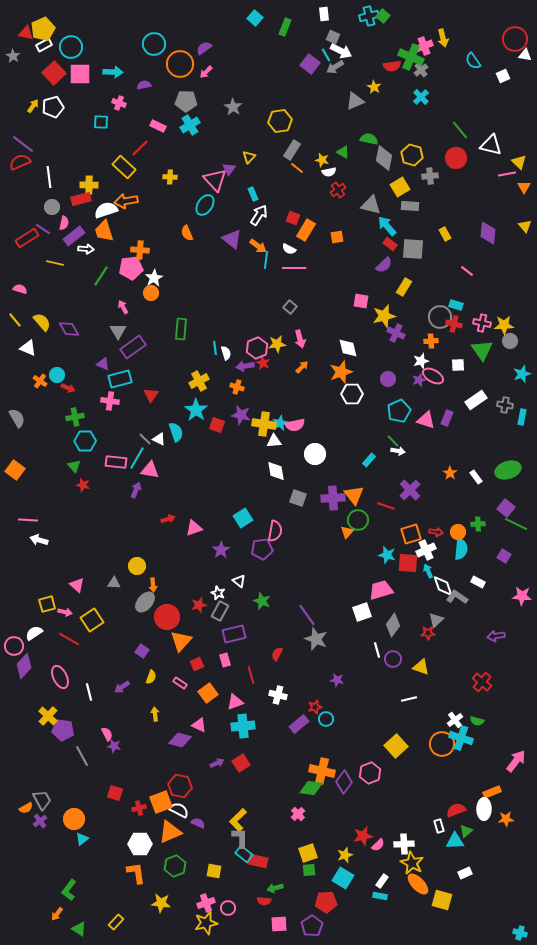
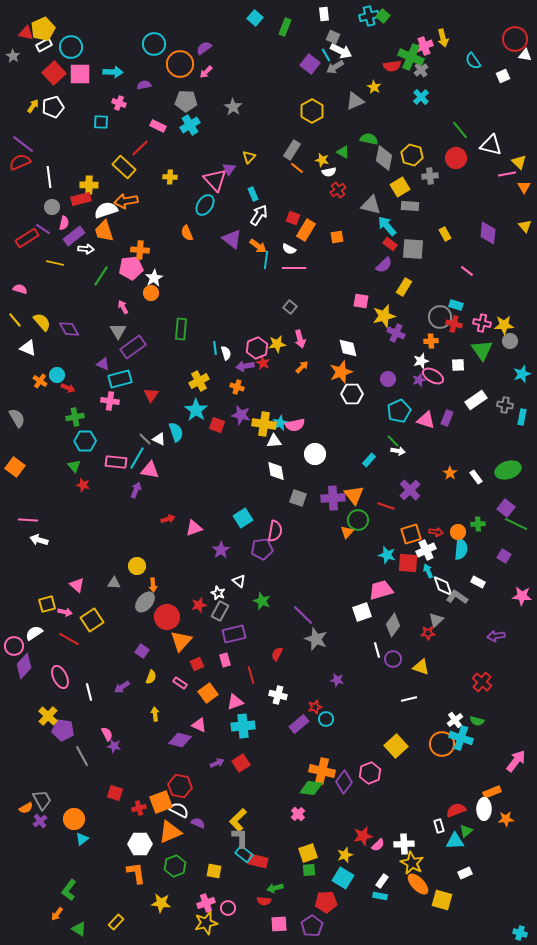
yellow hexagon at (280, 121): moved 32 px right, 10 px up; rotated 20 degrees counterclockwise
orange square at (15, 470): moved 3 px up
purple line at (307, 615): moved 4 px left; rotated 10 degrees counterclockwise
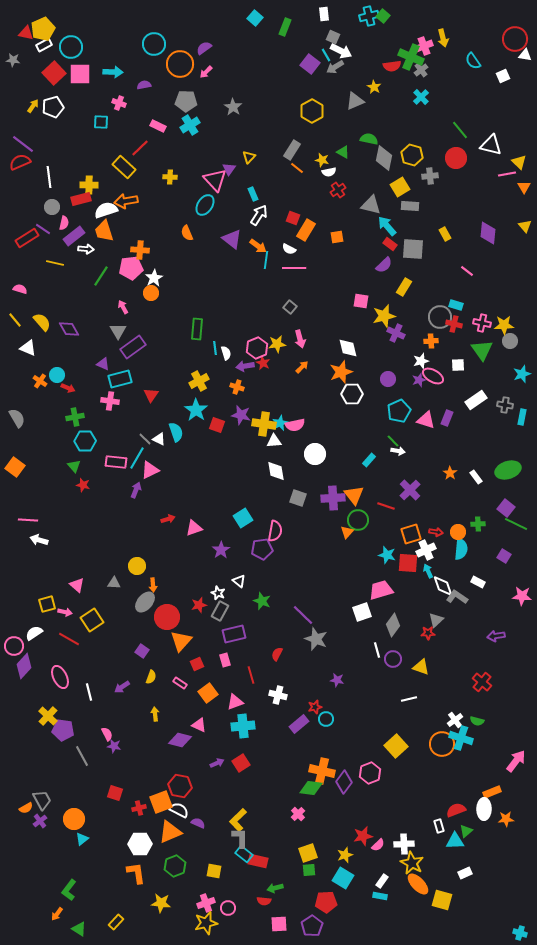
gray star at (13, 56): moved 4 px down; rotated 24 degrees counterclockwise
green rectangle at (181, 329): moved 16 px right
pink triangle at (150, 470): rotated 36 degrees counterclockwise
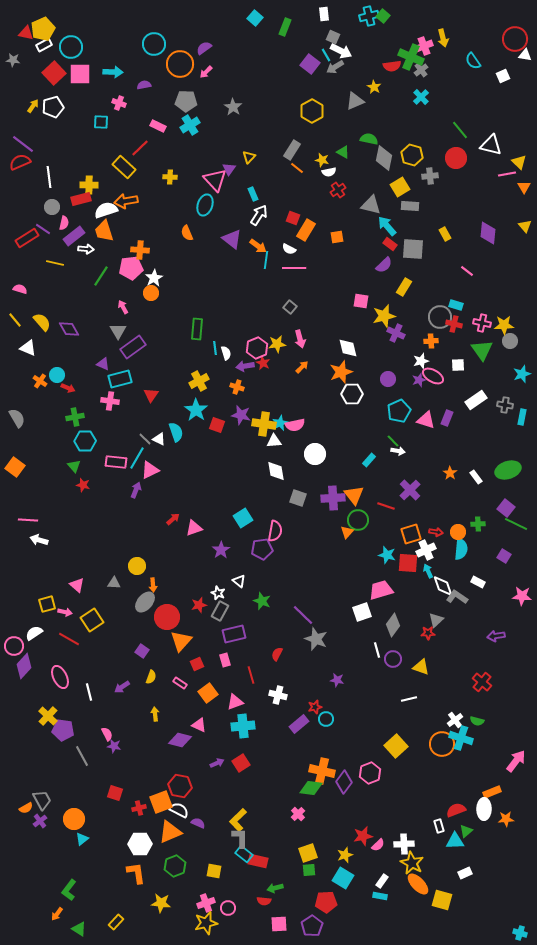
cyan ellipse at (205, 205): rotated 15 degrees counterclockwise
red arrow at (168, 519): moved 5 px right; rotated 24 degrees counterclockwise
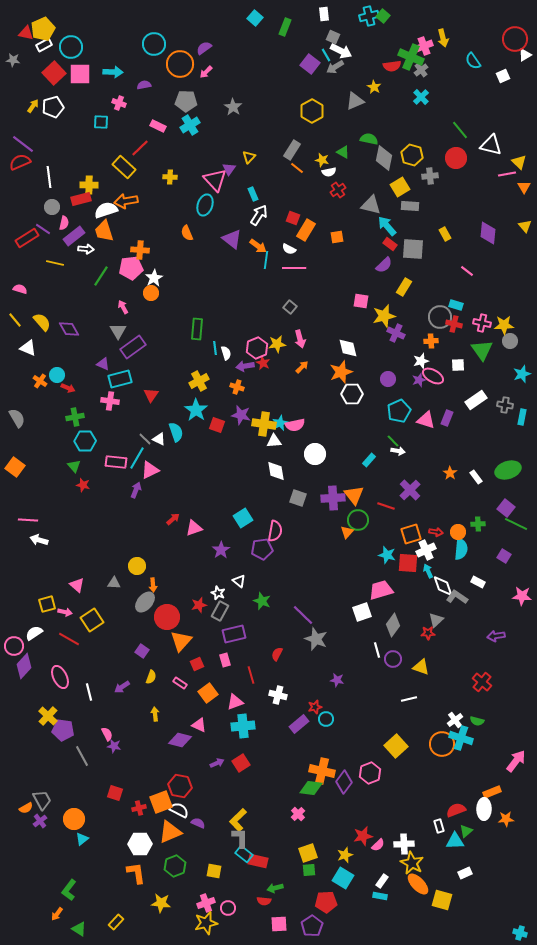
white triangle at (525, 55): rotated 40 degrees counterclockwise
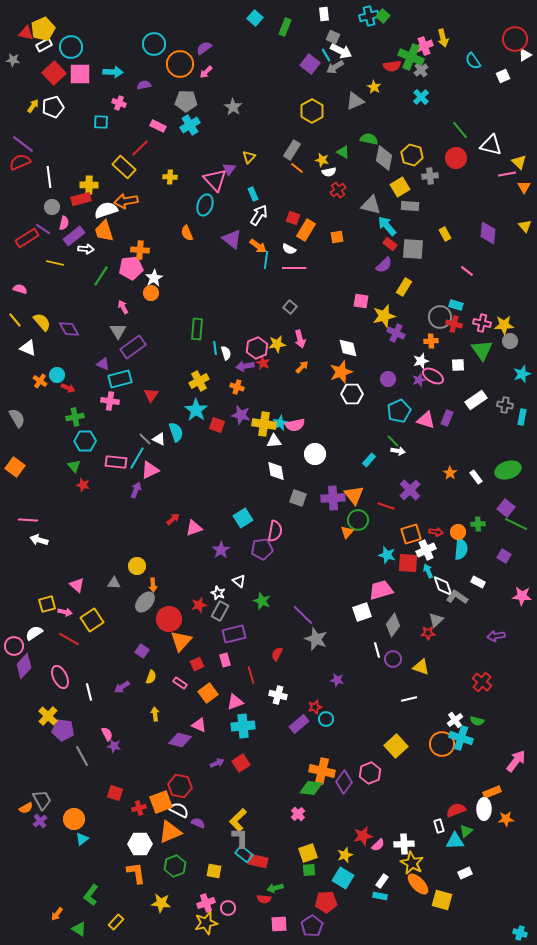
red circle at (167, 617): moved 2 px right, 2 px down
green L-shape at (69, 890): moved 22 px right, 5 px down
red semicircle at (264, 901): moved 2 px up
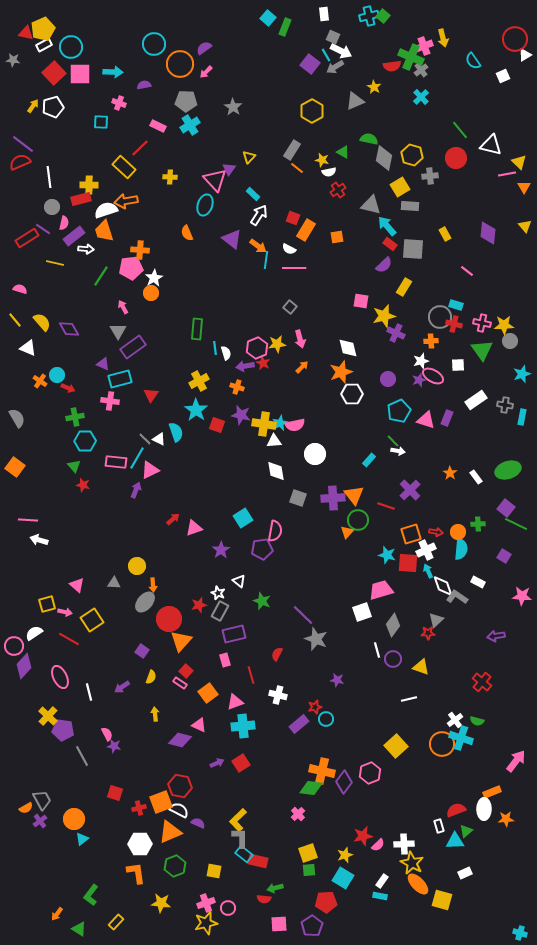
cyan square at (255, 18): moved 13 px right
cyan rectangle at (253, 194): rotated 24 degrees counterclockwise
red square at (197, 664): moved 11 px left, 7 px down; rotated 24 degrees counterclockwise
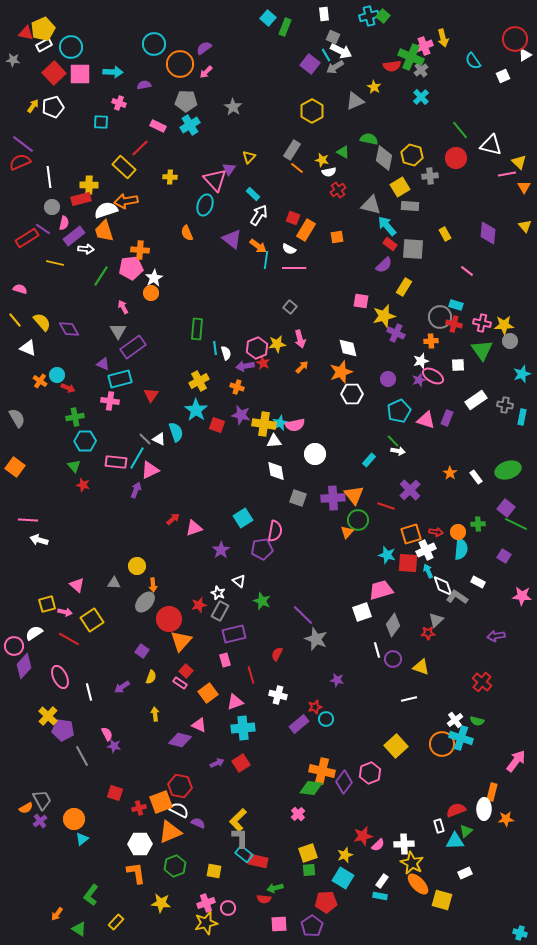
cyan cross at (243, 726): moved 2 px down
orange rectangle at (492, 792): rotated 54 degrees counterclockwise
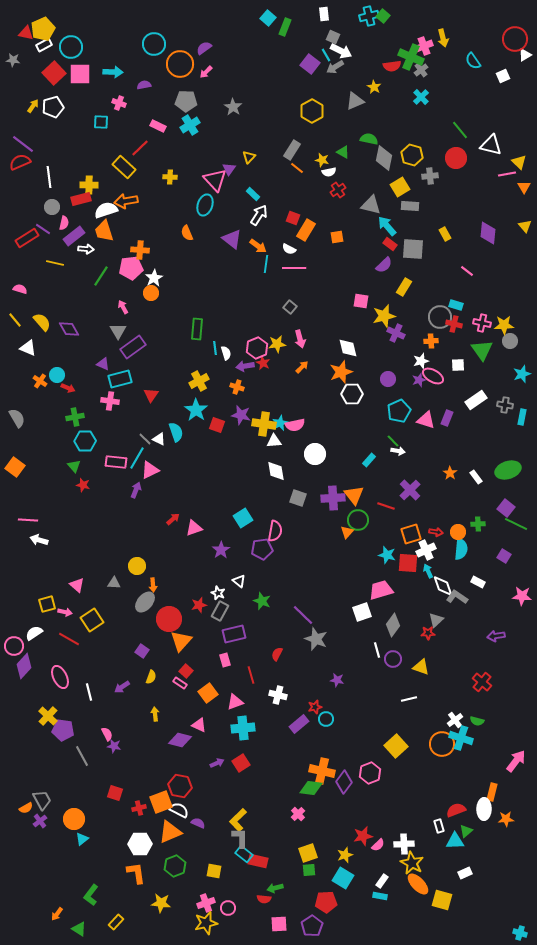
cyan line at (266, 260): moved 4 px down
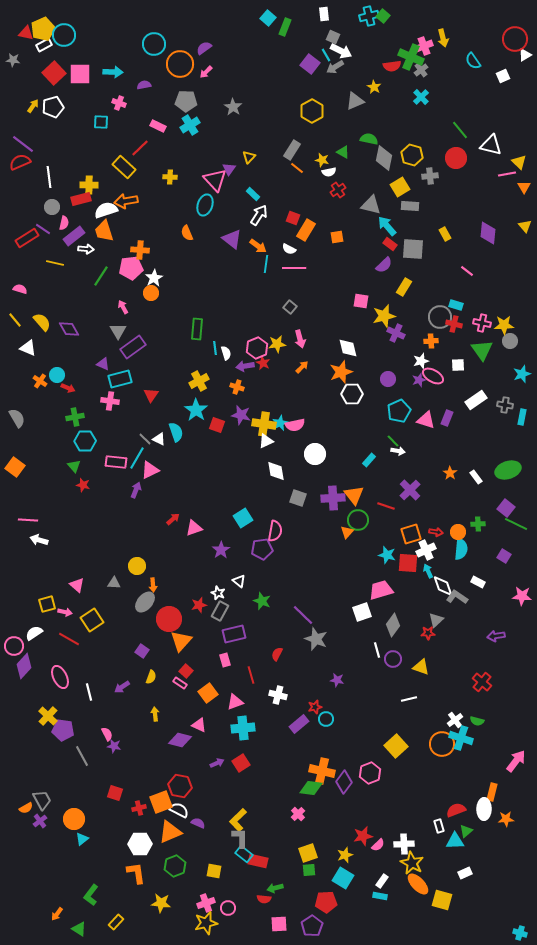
cyan circle at (71, 47): moved 7 px left, 12 px up
white triangle at (274, 441): moved 8 px left; rotated 21 degrees counterclockwise
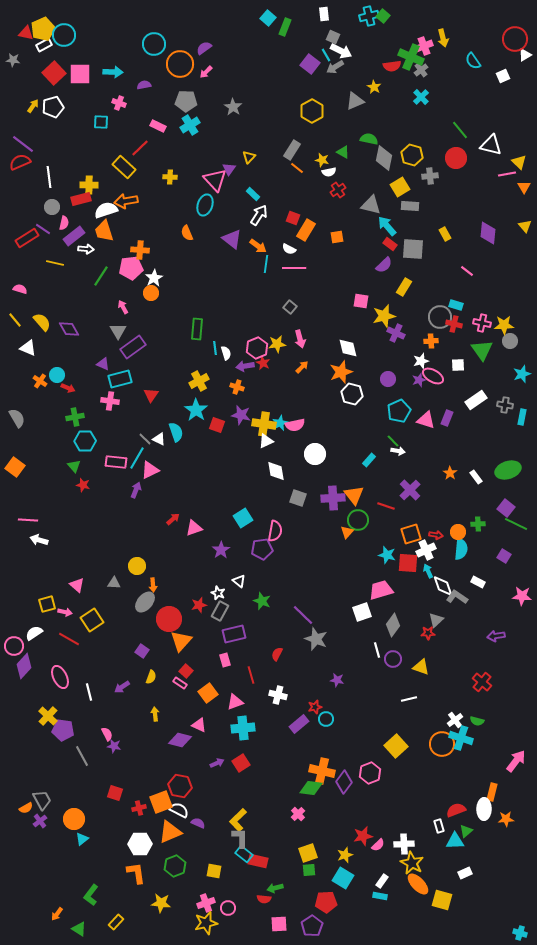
white hexagon at (352, 394): rotated 15 degrees clockwise
red arrow at (436, 532): moved 3 px down
